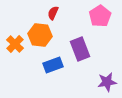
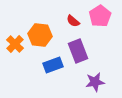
red semicircle: moved 20 px right, 8 px down; rotated 72 degrees counterclockwise
purple rectangle: moved 2 px left, 2 px down
purple star: moved 12 px left
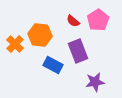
pink pentagon: moved 2 px left, 4 px down
blue rectangle: rotated 48 degrees clockwise
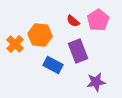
purple star: moved 1 px right
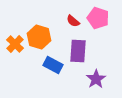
pink pentagon: moved 2 px up; rotated 20 degrees counterclockwise
orange hexagon: moved 1 px left, 2 px down; rotated 10 degrees clockwise
purple rectangle: rotated 25 degrees clockwise
purple star: moved 3 px up; rotated 24 degrees counterclockwise
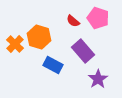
purple rectangle: moved 5 px right; rotated 45 degrees counterclockwise
purple star: moved 2 px right
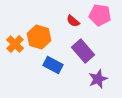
pink pentagon: moved 2 px right, 3 px up; rotated 10 degrees counterclockwise
purple star: rotated 12 degrees clockwise
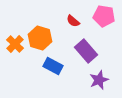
pink pentagon: moved 4 px right, 1 px down
orange hexagon: moved 1 px right, 1 px down
purple rectangle: moved 3 px right
blue rectangle: moved 1 px down
purple star: moved 1 px right, 1 px down
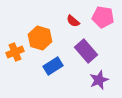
pink pentagon: moved 1 px left, 1 px down
orange cross: moved 8 px down; rotated 24 degrees clockwise
blue rectangle: rotated 60 degrees counterclockwise
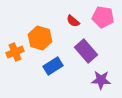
purple star: moved 2 px right; rotated 24 degrees clockwise
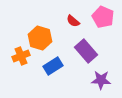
pink pentagon: rotated 15 degrees clockwise
orange cross: moved 6 px right, 4 px down
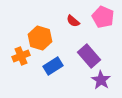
purple rectangle: moved 3 px right, 5 px down
purple star: rotated 30 degrees clockwise
